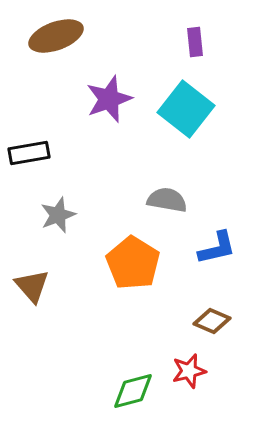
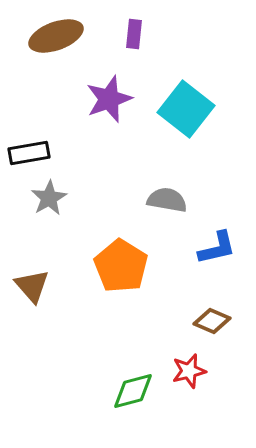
purple rectangle: moved 61 px left, 8 px up; rotated 12 degrees clockwise
gray star: moved 9 px left, 17 px up; rotated 9 degrees counterclockwise
orange pentagon: moved 12 px left, 3 px down
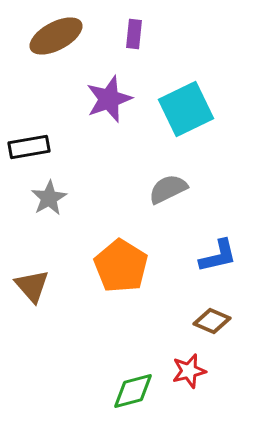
brown ellipse: rotated 8 degrees counterclockwise
cyan square: rotated 26 degrees clockwise
black rectangle: moved 6 px up
gray semicircle: moved 1 px right, 11 px up; rotated 36 degrees counterclockwise
blue L-shape: moved 1 px right, 8 px down
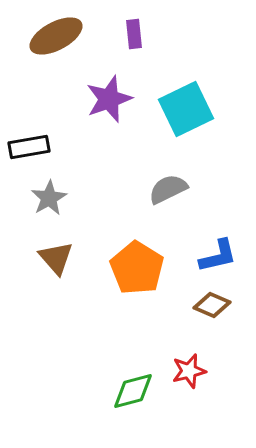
purple rectangle: rotated 12 degrees counterclockwise
orange pentagon: moved 16 px right, 2 px down
brown triangle: moved 24 px right, 28 px up
brown diamond: moved 16 px up
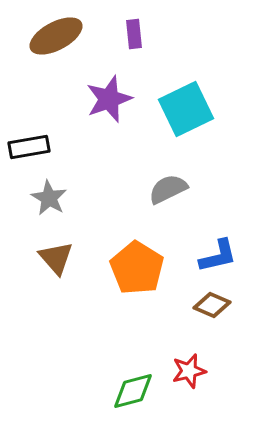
gray star: rotated 12 degrees counterclockwise
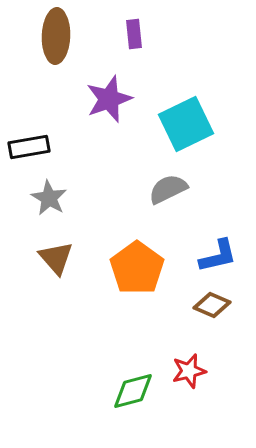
brown ellipse: rotated 60 degrees counterclockwise
cyan square: moved 15 px down
orange pentagon: rotated 4 degrees clockwise
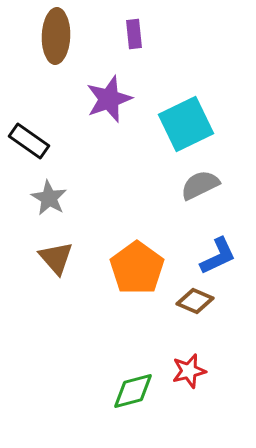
black rectangle: moved 6 px up; rotated 45 degrees clockwise
gray semicircle: moved 32 px right, 4 px up
blue L-shape: rotated 12 degrees counterclockwise
brown diamond: moved 17 px left, 4 px up
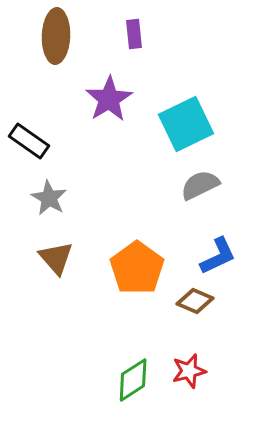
purple star: rotated 12 degrees counterclockwise
green diamond: moved 11 px up; rotated 18 degrees counterclockwise
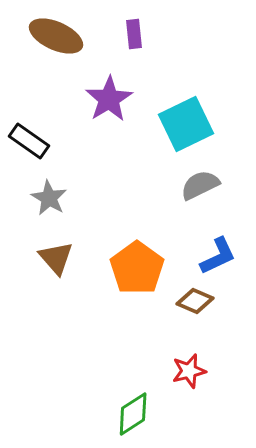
brown ellipse: rotated 68 degrees counterclockwise
green diamond: moved 34 px down
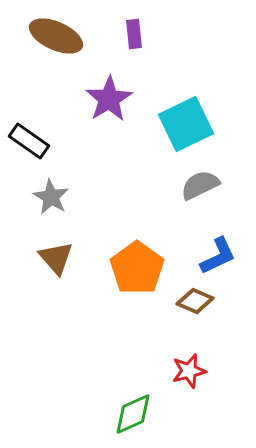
gray star: moved 2 px right, 1 px up
green diamond: rotated 9 degrees clockwise
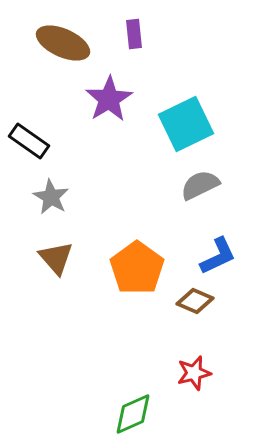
brown ellipse: moved 7 px right, 7 px down
red star: moved 5 px right, 2 px down
